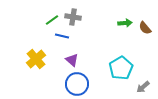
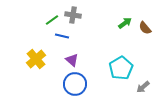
gray cross: moved 2 px up
green arrow: rotated 32 degrees counterclockwise
blue circle: moved 2 px left
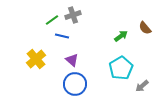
gray cross: rotated 28 degrees counterclockwise
green arrow: moved 4 px left, 13 px down
gray arrow: moved 1 px left, 1 px up
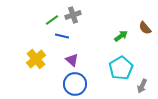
gray arrow: rotated 24 degrees counterclockwise
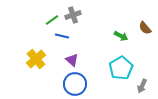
green arrow: rotated 64 degrees clockwise
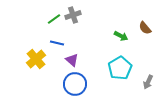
green line: moved 2 px right, 1 px up
blue line: moved 5 px left, 7 px down
cyan pentagon: moved 1 px left
gray arrow: moved 6 px right, 4 px up
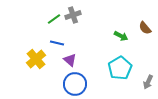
purple triangle: moved 2 px left
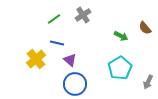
gray cross: moved 10 px right; rotated 14 degrees counterclockwise
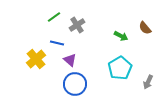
gray cross: moved 6 px left, 10 px down
green line: moved 2 px up
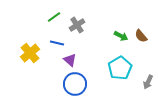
brown semicircle: moved 4 px left, 8 px down
yellow cross: moved 6 px left, 6 px up
